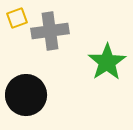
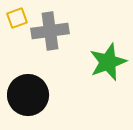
green star: moved 1 px right; rotated 12 degrees clockwise
black circle: moved 2 px right
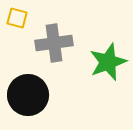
yellow square: rotated 35 degrees clockwise
gray cross: moved 4 px right, 12 px down
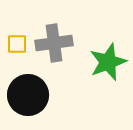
yellow square: moved 26 px down; rotated 15 degrees counterclockwise
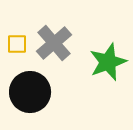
gray cross: rotated 33 degrees counterclockwise
black circle: moved 2 px right, 3 px up
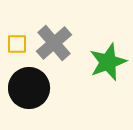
black circle: moved 1 px left, 4 px up
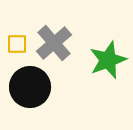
green star: moved 2 px up
black circle: moved 1 px right, 1 px up
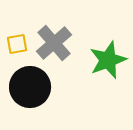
yellow square: rotated 10 degrees counterclockwise
